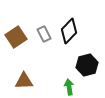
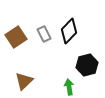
brown triangle: rotated 42 degrees counterclockwise
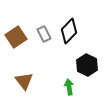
black hexagon: rotated 20 degrees counterclockwise
brown triangle: rotated 24 degrees counterclockwise
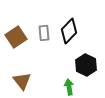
gray rectangle: moved 1 px up; rotated 21 degrees clockwise
black hexagon: moved 1 px left
brown triangle: moved 2 px left
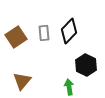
brown triangle: rotated 18 degrees clockwise
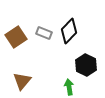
gray rectangle: rotated 63 degrees counterclockwise
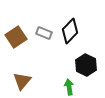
black diamond: moved 1 px right
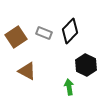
brown triangle: moved 5 px right, 10 px up; rotated 42 degrees counterclockwise
